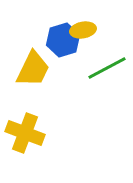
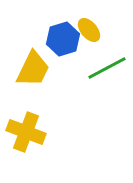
yellow ellipse: moved 6 px right; rotated 60 degrees clockwise
blue hexagon: moved 1 px up
yellow cross: moved 1 px right, 1 px up
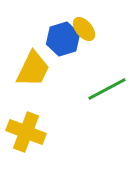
yellow ellipse: moved 5 px left, 1 px up
green line: moved 21 px down
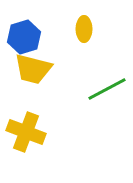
yellow ellipse: rotated 40 degrees clockwise
blue hexagon: moved 39 px left, 2 px up
yellow trapezoid: rotated 78 degrees clockwise
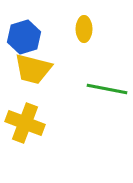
green line: rotated 39 degrees clockwise
yellow cross: moved 1 px left, 9 px up
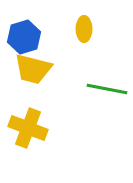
yellow cross: moved 3 px right, 5 px down
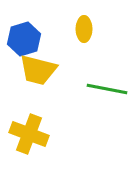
blue hexagon: moved 2 px down
yellow trapezoid: moved 5 px right, 1 px down
yellow cross: moved 1 px right, 6 px down
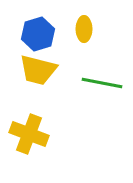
blue hexagon: moved 14 px right, 5 px up
green line: moved 5 px left, 6 px up
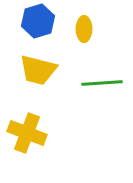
blue hexagon: moved 13 px up
green line: rotated 15 degrees counterclockwise
yellow cross: moved 2 px left, 1 px up
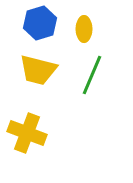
blue hexagon: moved 2 px right, 2 px down
green line: moved 10 px left, 8 px up; rotated 63 degrees counterclockwise
